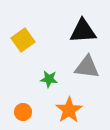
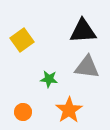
yellow square: moved 1 px left
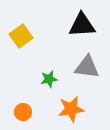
black triangle: moved 1 px left, 6 px up
yellow square: moved 1 px left, 4 px up
green star: rotated 18 degrees counterclockwise
orange star: moved 2 px right, 1 px up; rotated 24 degrees clockwise
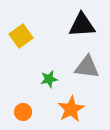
orange star: rotated 20 degrees counterclockwise
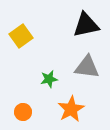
black triangle: moved 4 px right; rotated 8 degrees counterclockwise
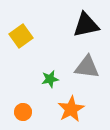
green star: moved 1 px right
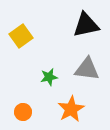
gray triangle: moved 2 px down
green star: moved 1 px left, 2 px up
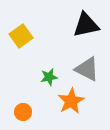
gray triangle: rotated 20 degrees clockwise
orange star: moved 8 px up
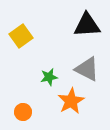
black triangle: moved 1 px right; rotated 8 degrees clockwise
